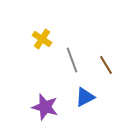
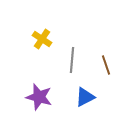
gray line: rotated 25 degrees clockwise
brown line: rotated 12 degrees clockwise
purple star: moved 6 px left, 10 px up
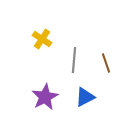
gray line: moved 2 px right
brown line: moved 2 px up
purple star: moved 6 px right; rotated 28 degrees clockwise
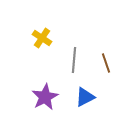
yellow cross: moved 1 px up
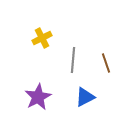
yellow cross: rotated 30 degrees clockwise
gray line: moved 1 px left
purple star: moved 7 px left
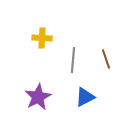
yellow cross: rotated 30 degrees clockwise
brown line: moved 4 px up
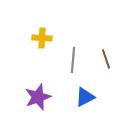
purple star: rotated 8 degrees clockwise
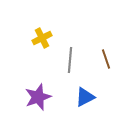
yellow cross: rotated 30 degrees counterclockwise
gray line: moved 3 px left
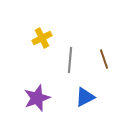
brown line: moved 2 px left
purple star: moved 1 px left, 1 px down
